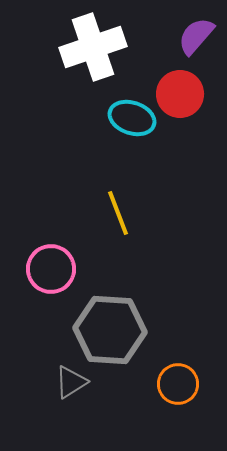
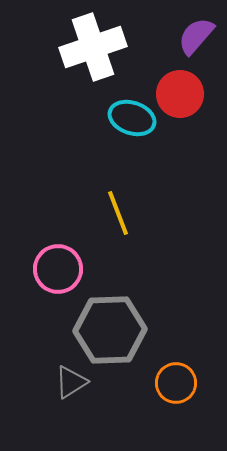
pink circle: moved 7 px right
gray hexagon: rotated 6 degrees counterclockwise
orange circle: moved 2 px left, 1 px up
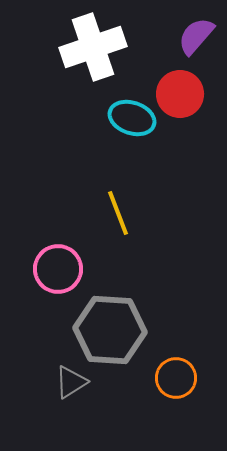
gray hexagon: rotated 6 degrees clockwise
orange circle: moved 5 px up
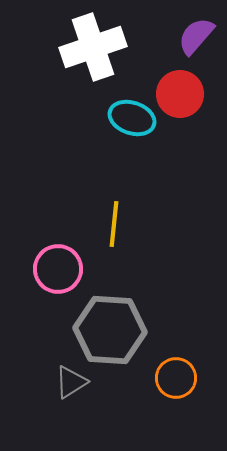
yellow line: moved 4 px left, 11 px down; rotated 27 degrees clockwise
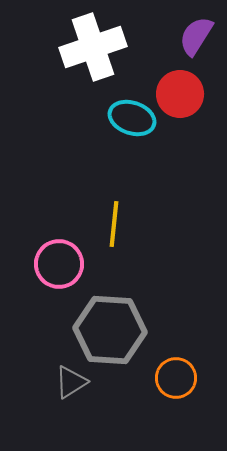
purple semicircle: rotated 9 degrees counterclockwise
pink circle: moved 1 px right, 5 px up
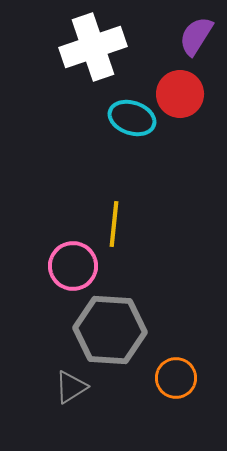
pink circle: moved 14 px right, 2 px down
gray triangle: moved 5 px down
